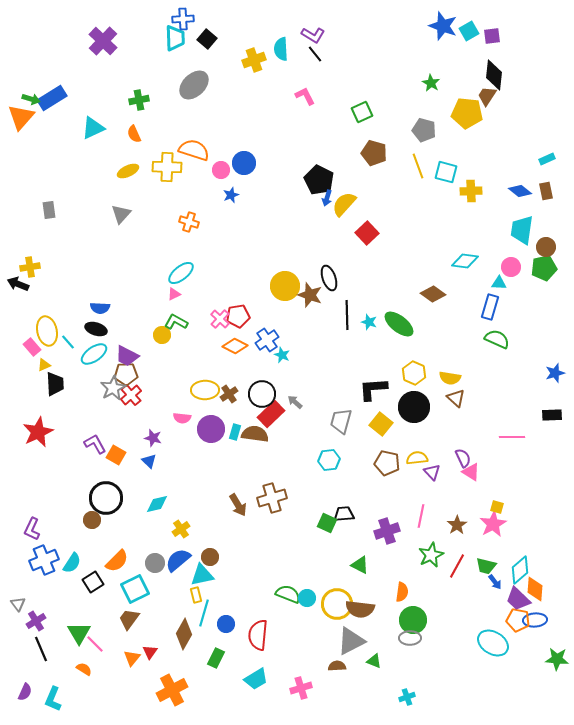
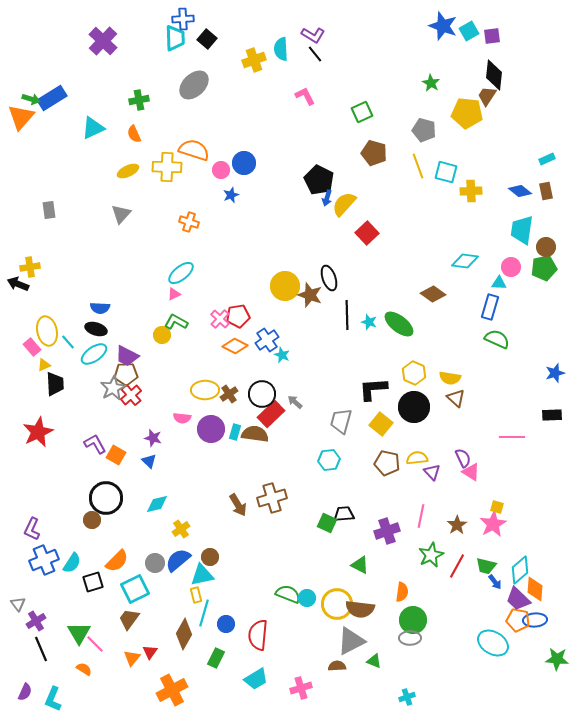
black square at (93, 582): rotated 15 degrees clockwise
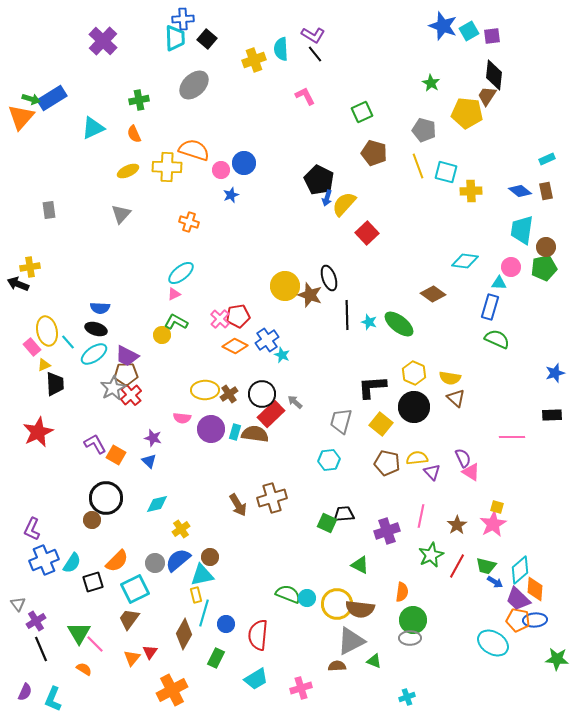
black L-shape at (373, 389): moved 1 px left, 2 px up
blue arrow at (495, 582): rotated 21 degrees counterclockwise
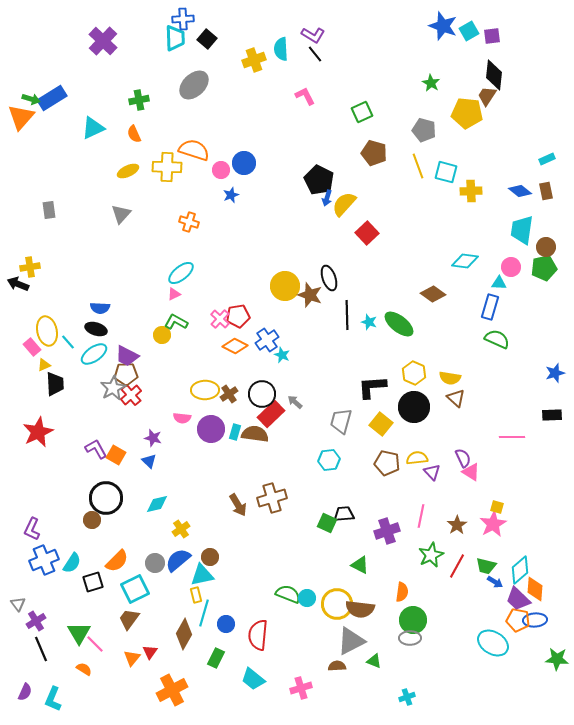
purple L-shape at (95, 444): moved 1 px right, 5 px down
cyan trapezoid at (256, 679): moved 3 px left; rotated 70 degrees clockwise
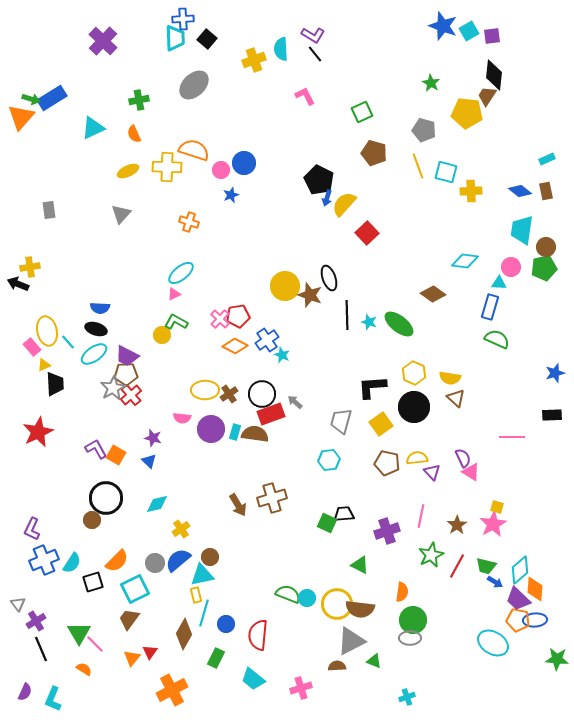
red rectangle at (271, 414): rotated 24 degrees clockwise
yellow square at (381, 424): rotated 15 degrees clockwise
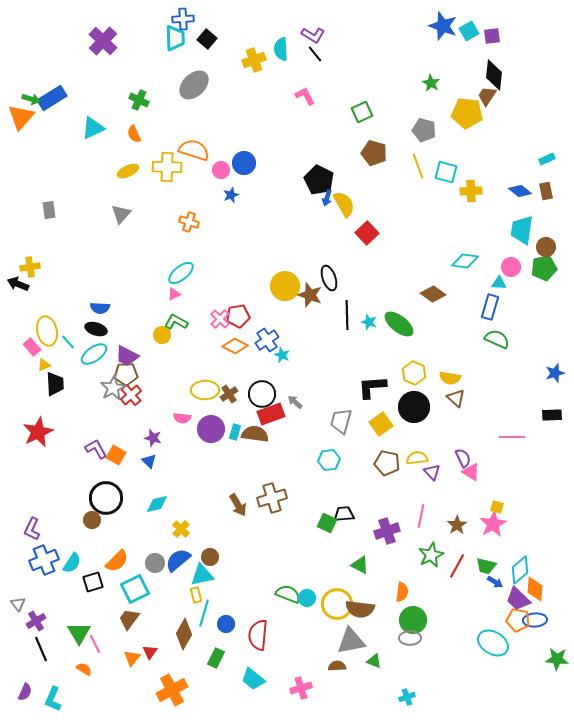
green cross at (139, 100): rotated 36 degrees clockwise
yellow semicircle at (344, 204): rotated 108 degrees clockwise
yellow cross at (181, 529): rotated 12 degrees counterclockwise
gray triangle at (351, 641): rotated 16 degrees clockwise
pink line at (95, 644): rotated 18 degrees clockwise
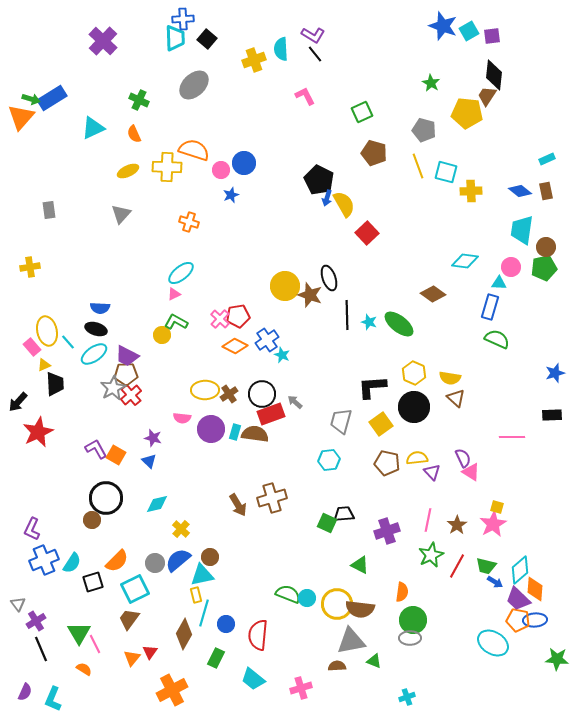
black arrow at (18, 284): moved 118 px down; rotated 70 degrees counterclockwise
pink line at (421, 516): moved 7 px right, 4 px down
